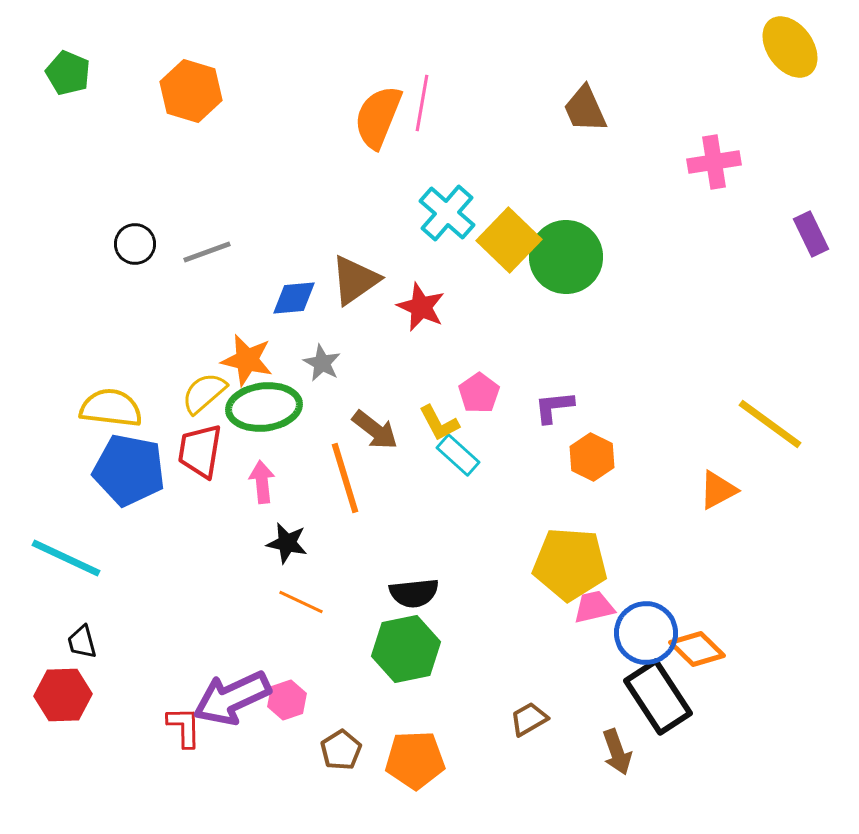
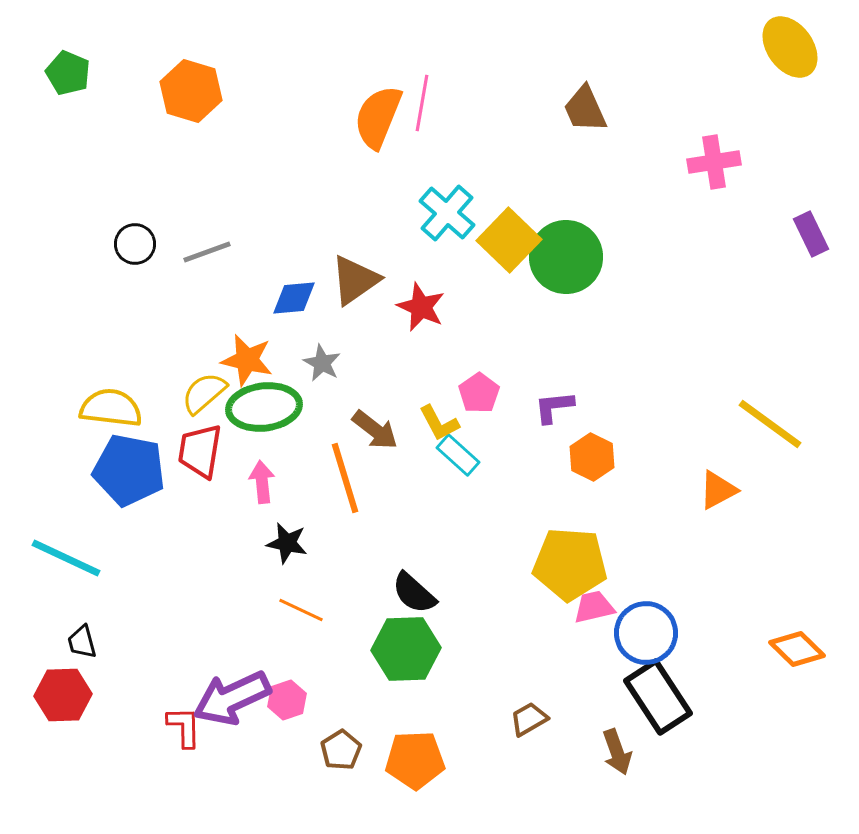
black semicircle at (414, 593): rotated 48 degrees clockwise
orange line at (301, 602): moved 8 px down
green hexagon at (406, 649): rotated 10 degrees clockwise
orange diamond at (697, 649): moved 100 px right
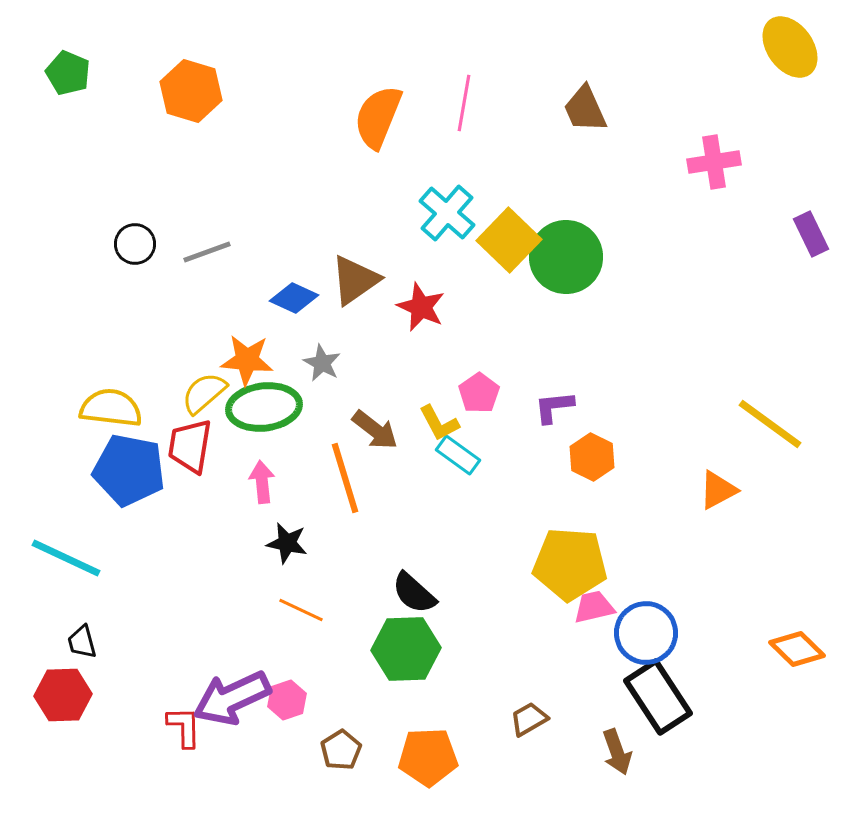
pink line at (422, 103): moved 42 px right
blue diamond at (294, 298): rotated 30 degrees clockwise
orange star at (247, 360): rotated 8 degrees counterclockwise
red trapezoid at (200, 451): moved 10 px left, 5 px up
cyan rectangle at (458, 455): rotated 6 degrees counterclockwise
orange pentagon at (415, 760): moved 13 px right, 3 px up
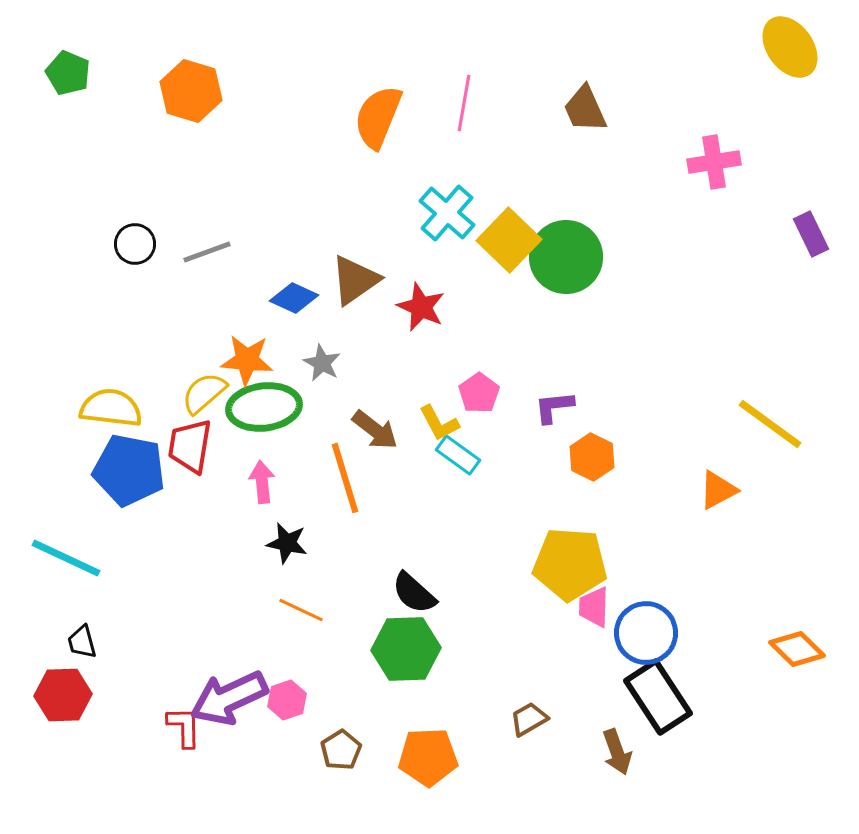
pink trapezoid at (594, 607): rotated 75 degrees counterclockwise
purple arrow at (232, 698): moved 3 px left
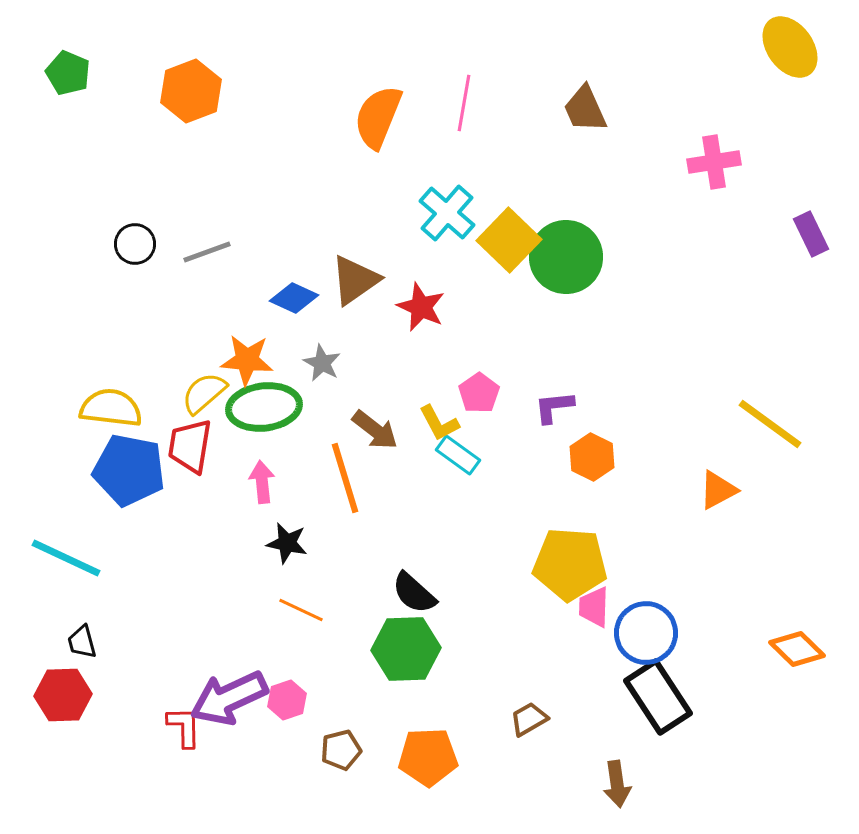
orange hexagon at (191, 91): rotated 22 degrees clockwise
brown pentagon at (341, 750): rotated 18 degrees clockwise
brown arrow at (617, 752): moved 32 px down; rotated 12 degrees clockwise
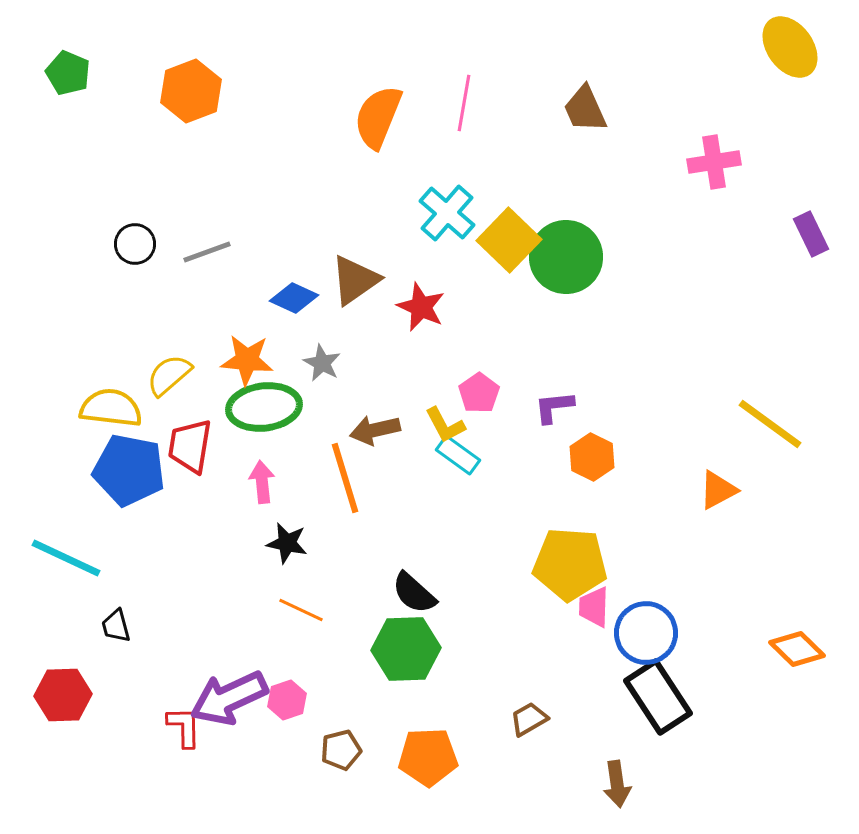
yellow semicircle at (204, 393): moved 35 px left, 18 px up
yellow L-shape at (439, 423): moved 6 px right, 2 px down
brown arrow at (375, 430): rotated 129 degrees clockwise
black trapezoid at (82, 642): moved 34 px right, 16 px up
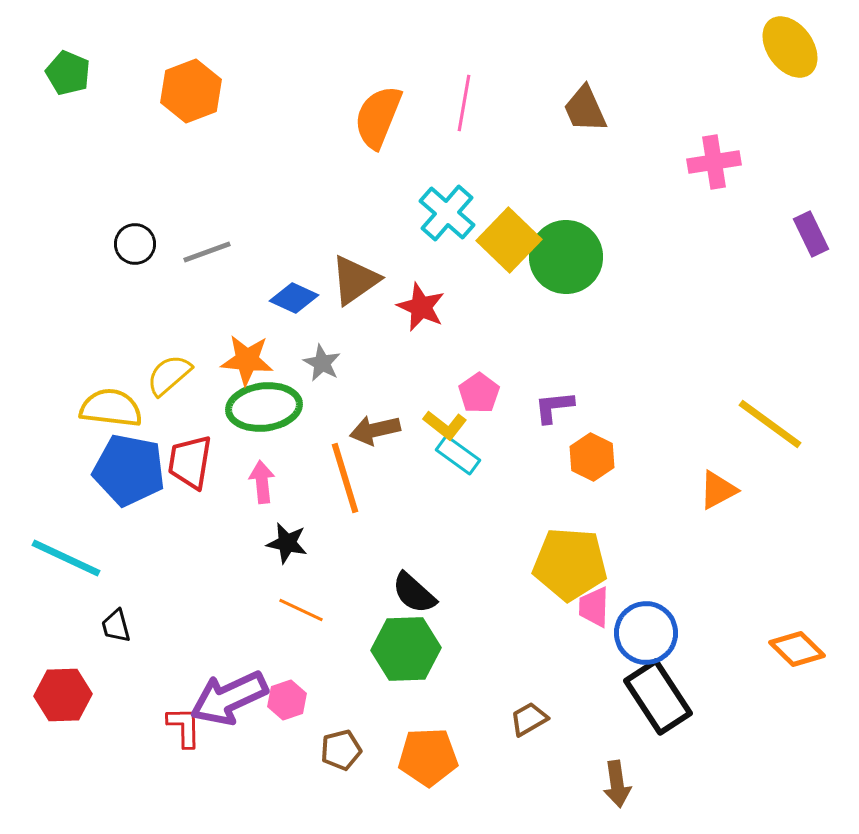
yellow L-shape at (445, 425): rotated 24 degrees counterclockwise
red trapezoid at (190, 446): moved 16 px down
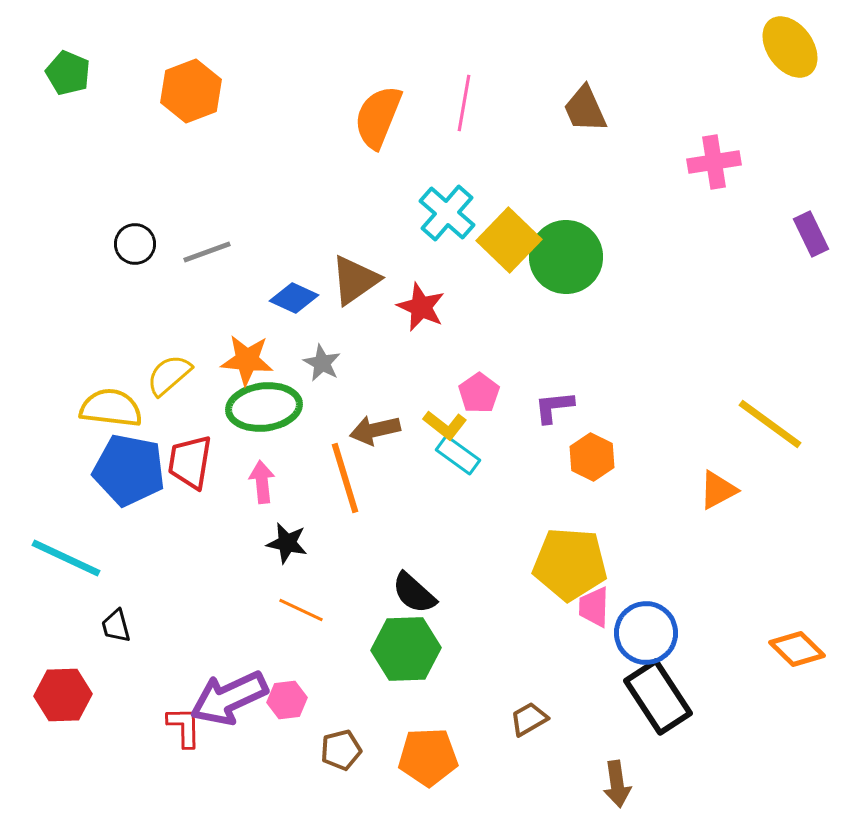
pink hexagon at (287, 700): rotated 12 degrees clockwise
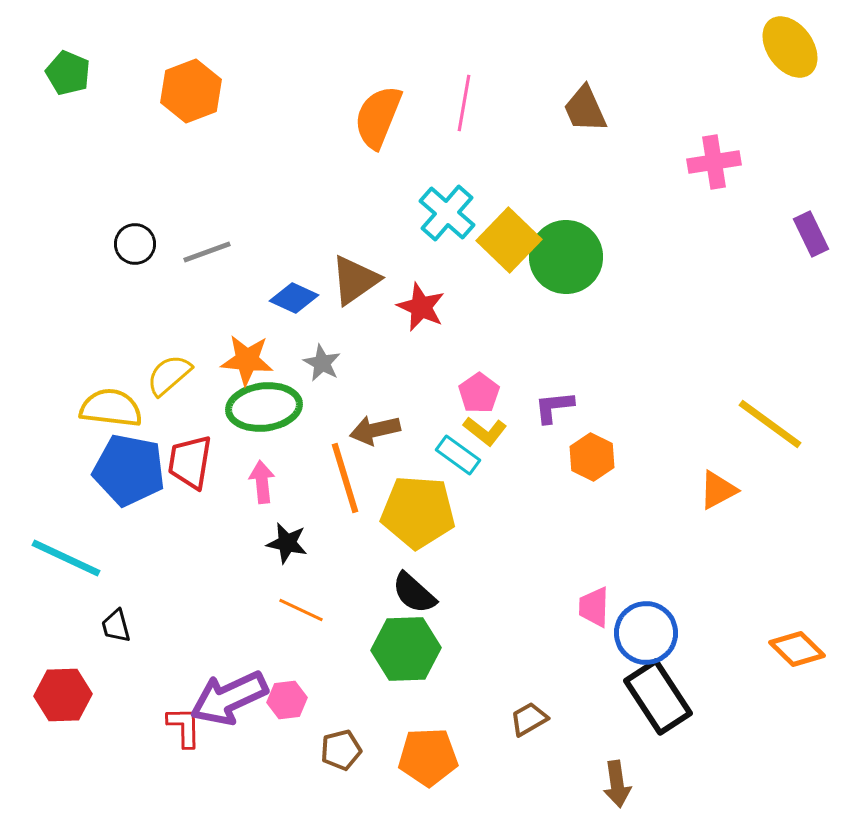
yellow L-shape at (445, 425): moved 40 px right, 6 px down
yellow pentagon at (570, 564): moved 152 px left, 52 px up
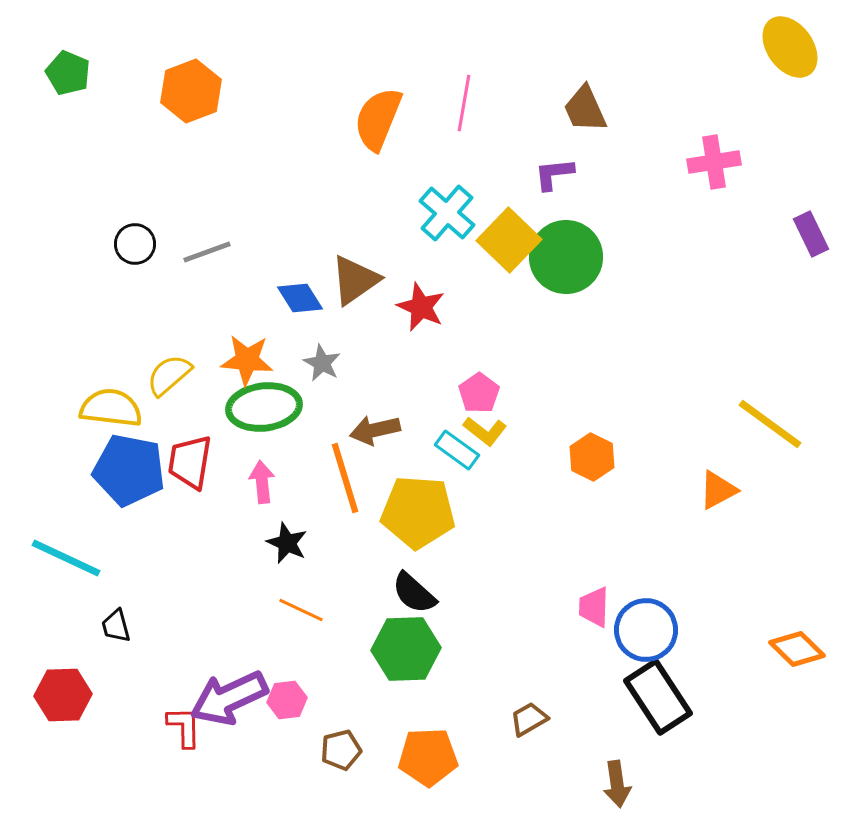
orange semicircle at (378, 117): moved 2 px down
blue diamond at (294, 298): moved 6 px right; rotated 33 degrees clockwise
purple L-shape at (554, 407): moved 233 px up
cyan rectangle at (458, 455): moved 1 px left, 5 px up
black star at (287, 543): rotated 12 degrees clockwise
blue circle at (646, 633): moved 3 px up
